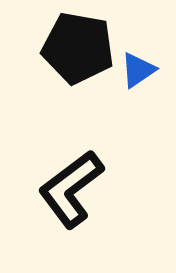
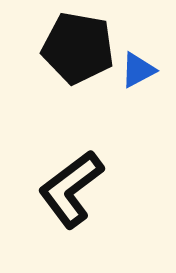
blue triangle: rotated 6 degrees clockwise
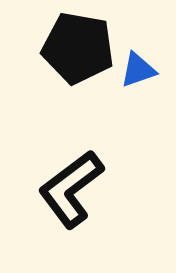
blue triangle: rotated 9 degrees clockwise
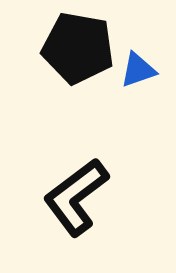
black L-shape: moved 5 px right, 8 px down
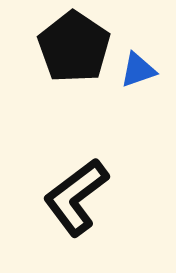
black pentagon: moved 4 px left, 1 px up; rotated 24 degrees clockwise
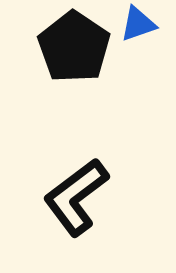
blue triangle: moved 46 px up
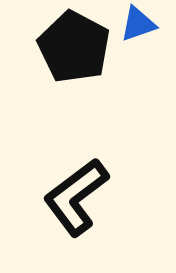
black pentagon: rotated 6 degrees counterclockwise
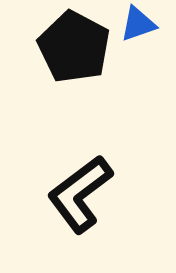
black L-shape: moved 4 px right, 3 px up
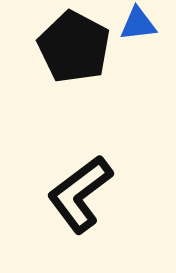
blue triangle: rotated 12 degrees clockwise
